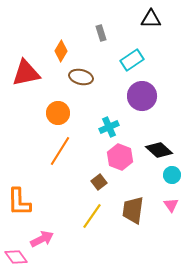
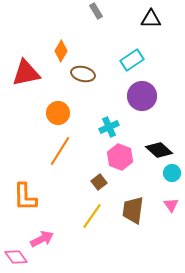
gray rectangle: moved 5 px left, 22 px up; rotated 14 degrees counterclockwise
brown ellipse: moved 2 px right, 3 px up
cyan circle: moved 2 px up
orange L-shape: moved 6 px right, 5 px up
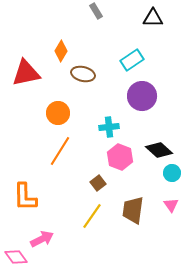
black triangle: moved 2 px right, 1 px up
cyan cross: rotated 18 degrees clockwise
brown square: moved 1 px left, 1 px down
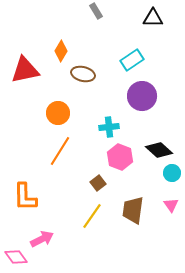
red triangle: moved 1 px left, 3 px up
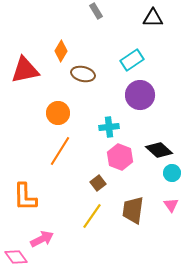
purple circle: moved 2 px left, 1 px up
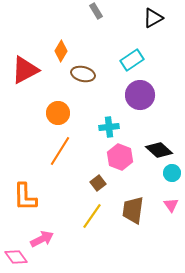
black triangle: rotated 30 degrees counterclockwise
red triangle: rotated 16 degrees counterclockwise
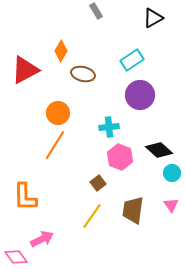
orange line: moved 5 px left, 6 px up
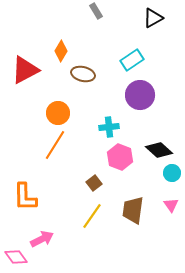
brown square: moved 4 px left
